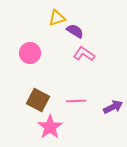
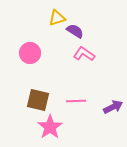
brown square: rotated 15 degrees counterclockwise
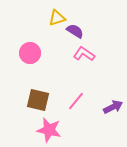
pink line: rotated 48 degrees counterclockwise
pink star: moved 1 px left, 3 px down; rotated 25 degrees counterclockwise
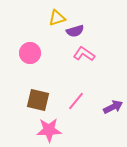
purple semicircle: rotated 132 degrees clockwise
pink star: rotated 15 degrees counterclockwise
